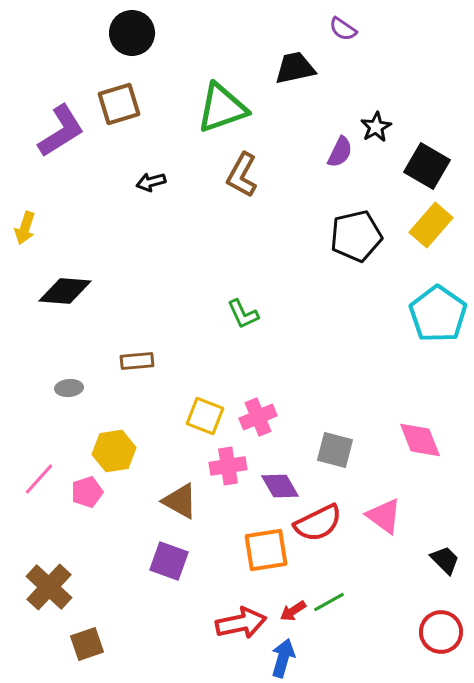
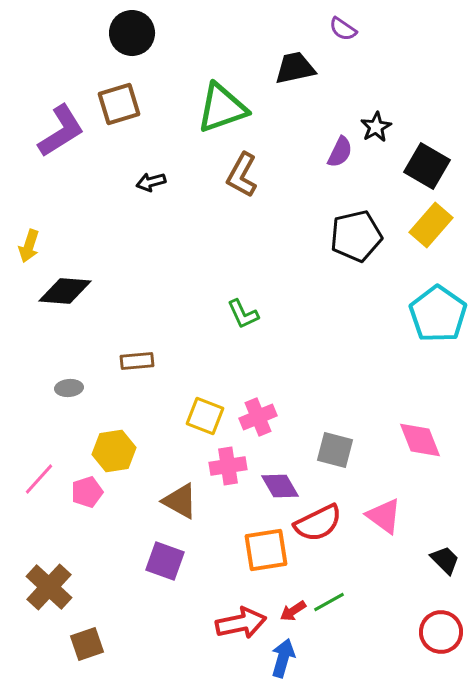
yellow arrow at (25, 228): moved 4 px right, 18 px down
purple square at (169, 561): moved 4 px left
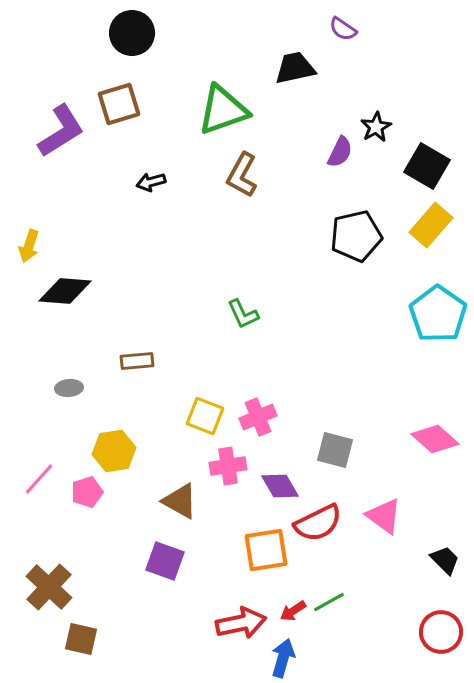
green triangle at (222, 108): moved 1 px right, 2 px down
pink diamond at (420, 440): moved 15 px right, 1 px up; rotated 27 degrees counterclockwise
brown square at (87, 644): moved 6 px left, 5 px up; rotated 32 degrees clockwise
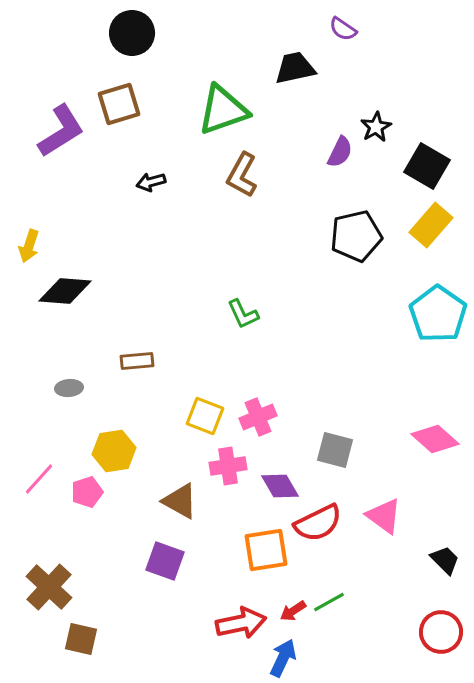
blue arrow at (283, 658): rotated 9 degrees clockwise
